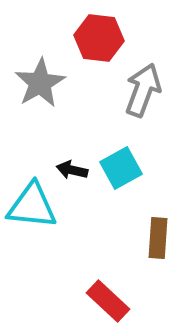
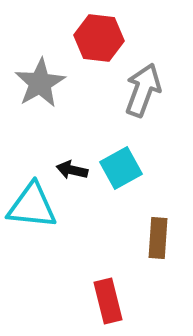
red rectangle: rotated 33 degrees clockwise
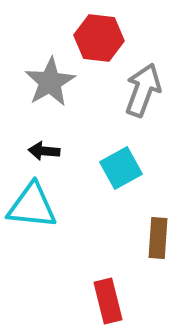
gray star: moved 10 px right, 1 px up
black arrow: moved 28 px left, 19 px up; rotated 8 degrees counterclockwise
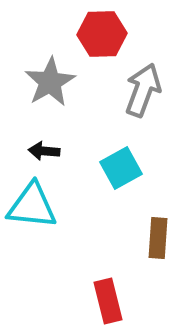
red hexagon: moved 3 px right, 4 px up; rotated 9 degrees counterclockwise
